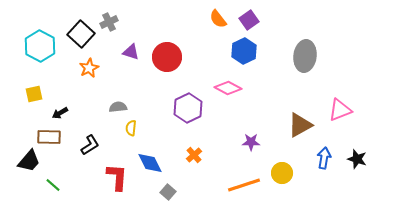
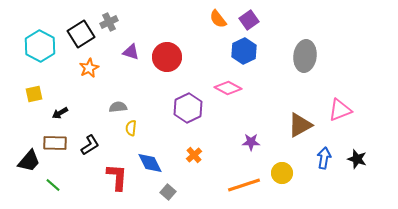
black square: rotated 16 degrees clockwise
brown rectangle: moved 6 px right, 6 px down
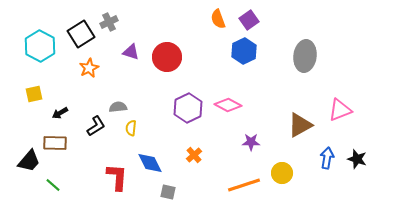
orange semicircle: rotated 18 degrees clockwise
pink diamond: moved 17 px down
black L-shape: moved 6 px right, 19 px up
blue arrow: moved 3 px right
gray square: rotated 28 degrees counterclockwise
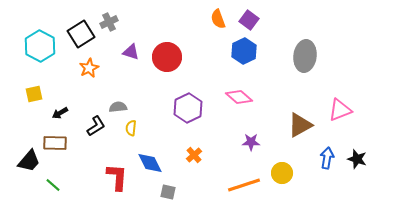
purple square: rotated 18 degrees counterclockwise
pink diamond: moved 11 px right, 8 px up; rotated 12 degrees clockwise
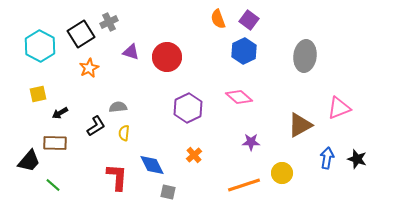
yellow square: moved 4 px right
pink triangle: moved 1 px left, 2 px up
yellow semicircle: moved 7 px left, 5 px down
blue diamond: moved 2 px right, 2 px down
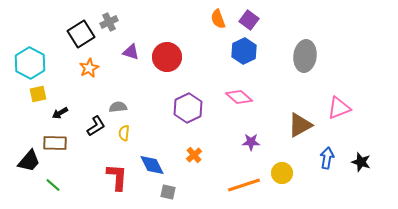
cyan hexagon: moved 10 px left, 17 px down
black star: moved 4 px right, 3 px down
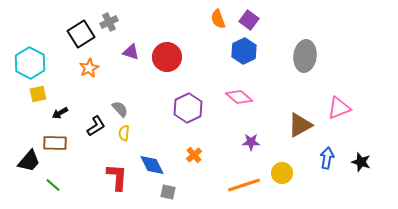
gray semicircle: moved 2 px right, 2 px down; rotated 54 degrees clockwise
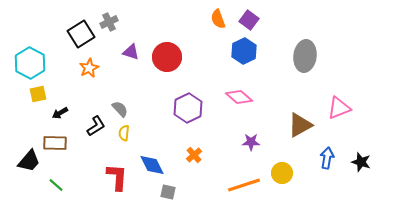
green line: moved 3 px right
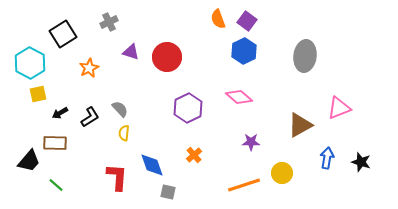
purple square: moved 2 px left, 1 px down
black square: moved 18 px left
black L-shape: moved 6 px left, 9 px up
blue diamond: rotated 8 degrees clockwise
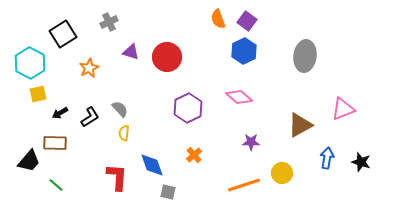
pink triangle: moved 4 px right, 1 px down
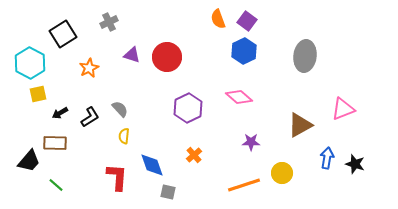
purple triangle: moved 1 px right, 3 px down
yellow semicircle: moved 3 px down
black star: moved 6 px left, 2 px down
